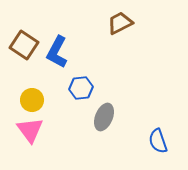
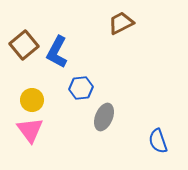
brown trapezoid: moved 1 px right
brown square: rotated 16 degrees clockwise
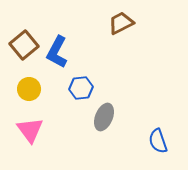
yellow circle: moved 3 px left, 11 px up
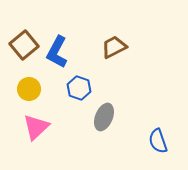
brown trapezoid: moved 7 px left, 24 px down
blue hexagon: moved 2 px left; rotated 25 degrees clockwise
pink triangle: moved 6 px right, 3 px up; rotated 24 degrees clockwise
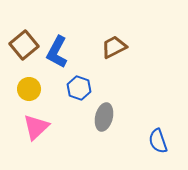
gray ellipse: rotated 8 degrees counterclockwise
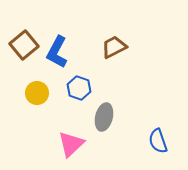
yellow circle: moved 8 px right, 4 px down
pink triangle: moved 35 px right, 17 px down
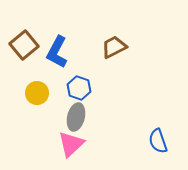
gray ellipse: moved 28 px left
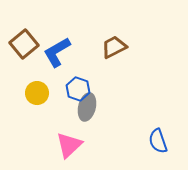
brown square: moved 1 px up
blue L-shape: rotated 32 degrees clockwise
blue hexagon: moved 1 px left, 1 px down
gray ellipse: moved 11 px right, 10 px up
pink triangle: moved 2 px left, 1 px down
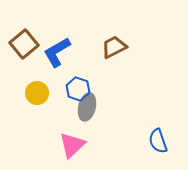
pink triangle: moved 3 px right
